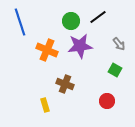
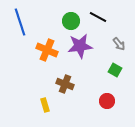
black line: rotated 66 degrees clockwise
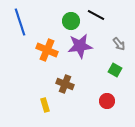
black line: moved 2 px left, 2 px up
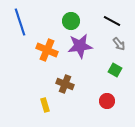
black line: moved 16 px right, 6 px down
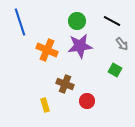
green circle: moved 6 px right
gray arrow: moved 3 px right
red circle: moved 20 px left
